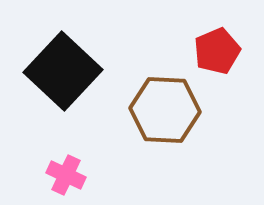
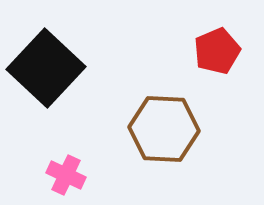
black square: moved 17 px left, 3 px up
brown hexagon: moved 1 px left, 19 px down
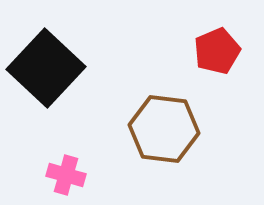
brown hexagon: rotated 4 degrees clockwise
pink cross: rotated 9 degrees counterclockwise
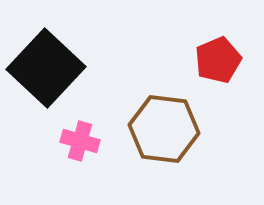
red pentagon: moved 1 px right, 9 px down
pink cross: moved 14 px right, 34 px up
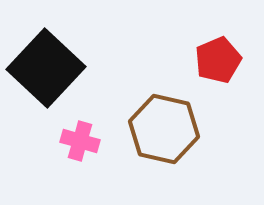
brown hexagon: rotated 6 degrees clockwise
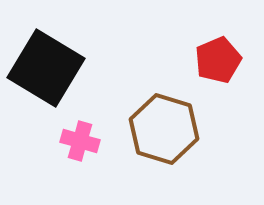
black square: rotated 12 degrees counterclockwise
brown hexagon: rotated 4 degrees clockwise
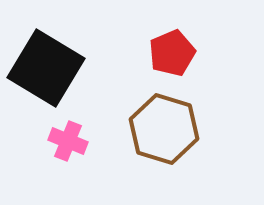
red pentagon: moved 46 px left, 7 px up
pink cross: moved 12 px left; rotated 6 degrees clockwise
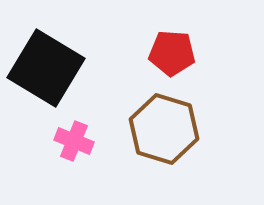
red pentagon: rotated 27 degrees clockwise
pink cross: moved 6 px right
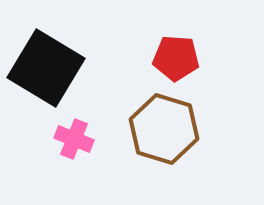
red pentagon: moved 4 px right, 5 px down
pink cross: moved 2 px up
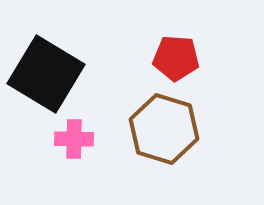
black square: moved 6 px down
pink cross: rotated 21 degrees counterclockwise
